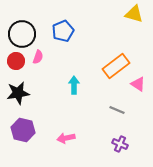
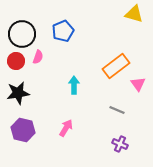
pink triangle: rotated 21 degrees clockwise
pink arrow: moved 10 px up; rotated 132 degrees clockwise
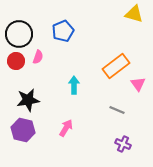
black circle: moved 3 px left
black star: moved 10 px right, 7 px down
purple cross: moved 3 px right
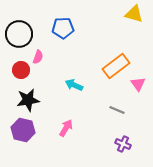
blue pentagon: moved 3 px up; rotated 20 degrees clockwise
red circle: moved 5 px right, 9 px down
cyan arrow: rotated 66 degrees counterclockwise
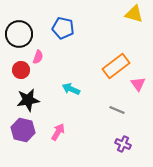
blue pentagon: rotated 15 degrees clockwise
cyan arrow: moved 3 px left, 4 px down
pink arrow: moved 8 px left, 4 px down
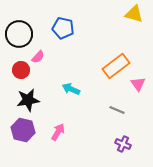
pink semicircle: rotated 24 degrees clockwise
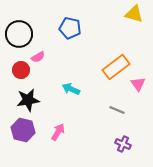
blue pentagon: moved 7 px right
pink semicircle: rotated 16 degrees clockwise
orange rectangle: moved 1 px down
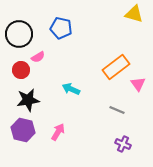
blue pentagon: moved 9 px left
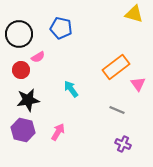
cyan arrow: rotated 30 degrees clockwise
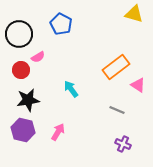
blue pentagon: moved 4 px up; rotated 15 degrees clockwise
pink triangle: moved 1 px down; rotated 21 degrees counterclockwise
